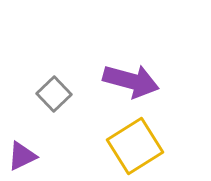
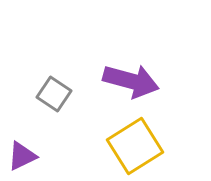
gray square: rotated 12 degrees counterclockwise
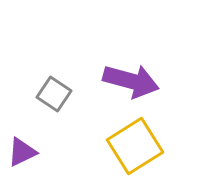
purple triangle: moved 4 px up
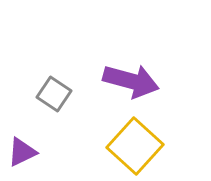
yellow square: rotated 16 degrees counterclockwise
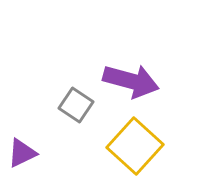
gray square: moved 22 px right, 11 px down
purple triangle: moved 1 px down
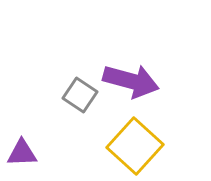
gray square: moved 4 px right, 10 px up
purple triangle: rotated 24 degrees clockwise
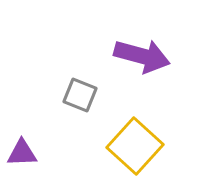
purple arrow: moved 11 px right, 25 px up
gray square: rotated 12 degrees counterclockwise
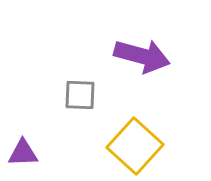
gray square: rotated 20 degrees counterclockwise
purple triangle: moved 1 px right
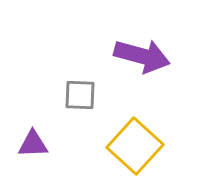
purple triangle: moved 10 px right, 9 px up
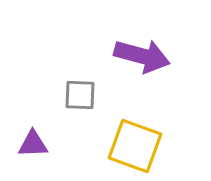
yellow square: rotated 22 degrees counterclockwise
